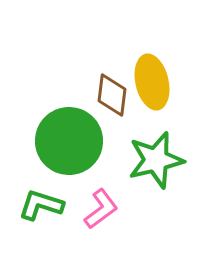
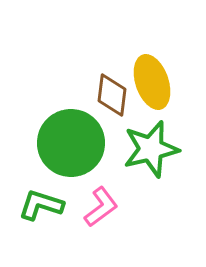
yellow ellipse: rotated 6 degrees counterclockwise
green circle: moved 2 px right, 2 px down
green star: moved 5 px left, 11 px up
pink L-shape: moved 2 px up
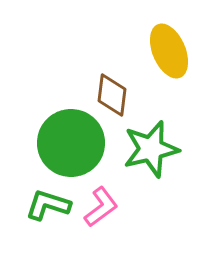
yellow ellipse: moved 17 px right, 31 px up; rotated 4 degrees counterclockwise
green L-shape: moved 7 px right
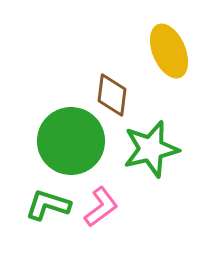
green circle: moved 2 px up
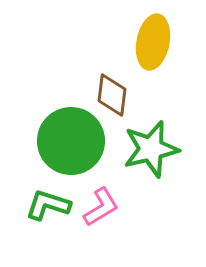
yellow ellipse: moved 16 px left, 9 px up; rotated 34 degrees clockwise
pink L-shape: rotated 6 degrees clockwise
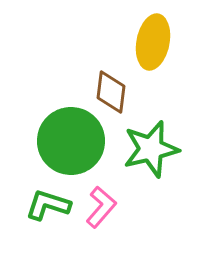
brown diamond: moved 1 px left, 3 px up
pink L-shape: rotated 18 degrees counterclockwise
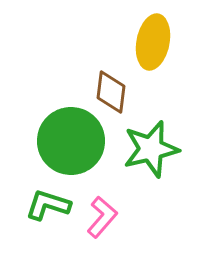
pink L-shape: moved 1 px right, 10 px down
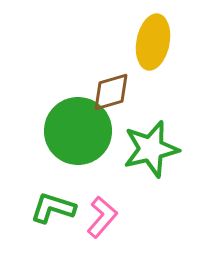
brown diamond: rotated 66 degrees clockwise
green circle: moved 7 px right, 10 px up
green L-shape: moved 5 px right, 3 px down
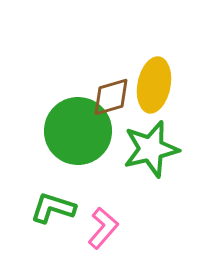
yellow ellipse: moved 1 px right, 43 px down
brown diamond: moved 5 px down
pink L-shape: moved 1 px right, 11 px down
